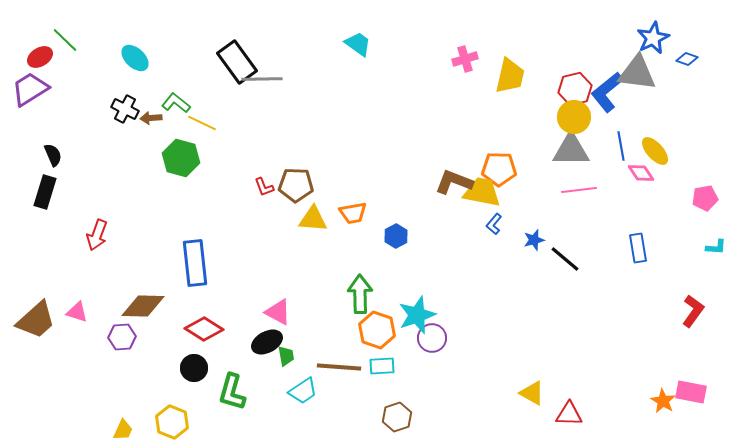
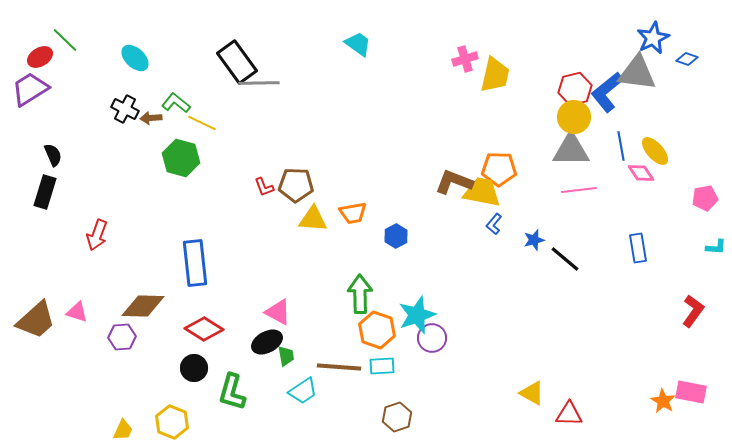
yellow trapezoid at (510, 76): moved 15 px left, 1 px up
gray line at (262, 79): moved 3 px left, 4 px down
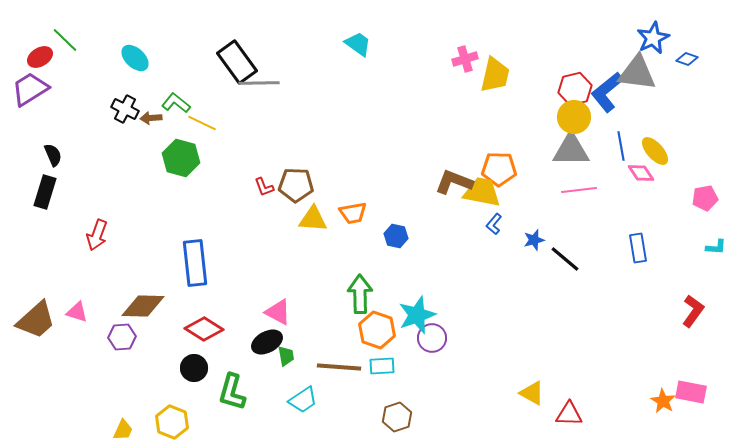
blue hexagon at (396, 236): rotated 20 degrees counterclockwise
cyan trapezoid at (303, 391): moved 9 px down
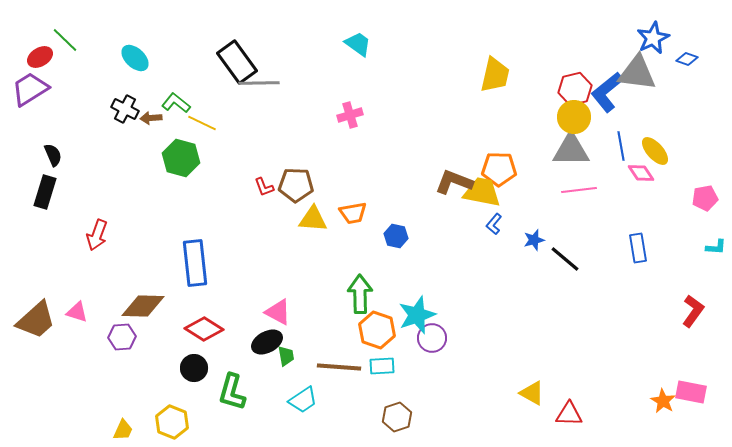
pink cross at (465, 59): moved 115 px left, 56 px down
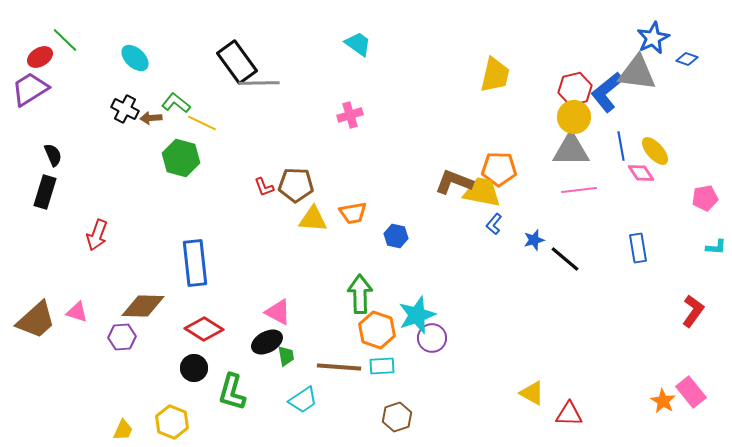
pink rectangle at (691, 392): rotated 40 degrees clockwise
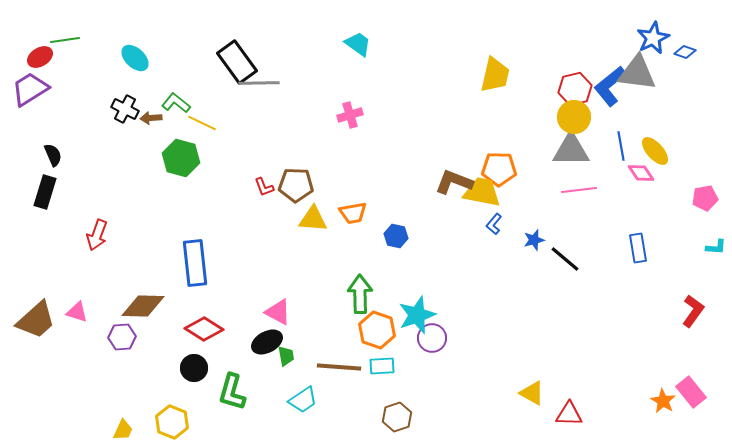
green line at (65, 40): rotated 52 degrees counterclockwise
blue diamond at (687, 59): moved 2 px left, 7 px up
blue L-shape at (607, 92): moved 3 px right, 6 px up
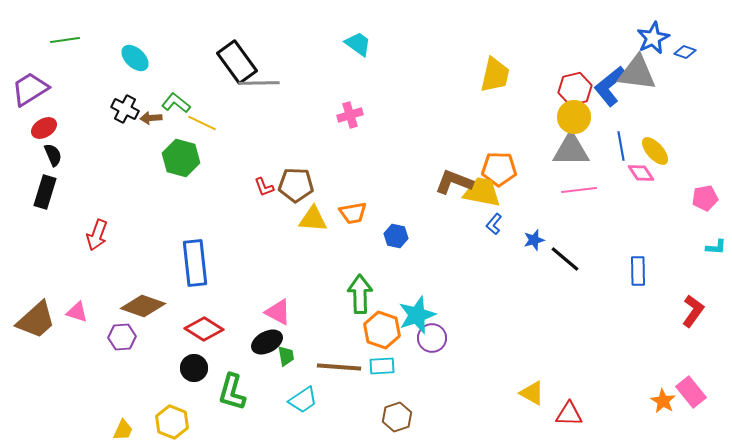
red ellipse at (40, 57): moved 4 px right, 71 px down
blue rectangle at (638, 248): moved 23 px down; rotated 8 degrees clockwise
brown diamond at (143, 306): rotated 18 degrees clockwise
orange hexagon at (377, 330): moved 5 px right
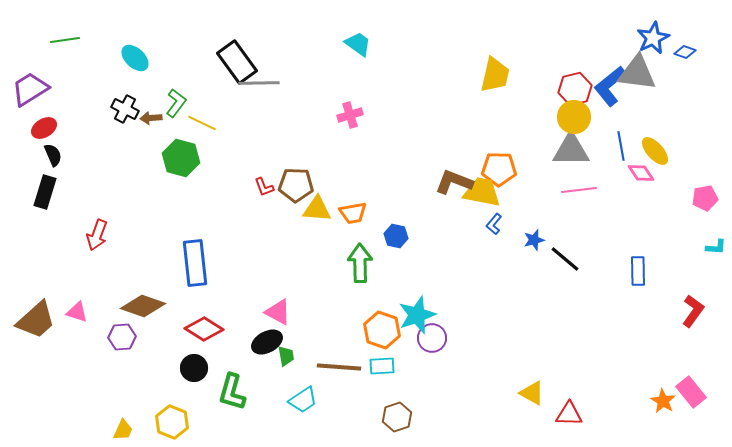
green L-shape at (176, 103): rotated 88 degrees clockwise
yellow triangle at (313, 219): moved 4 px right, 10 px up
green arrow at (360, 294): moved 31 px up
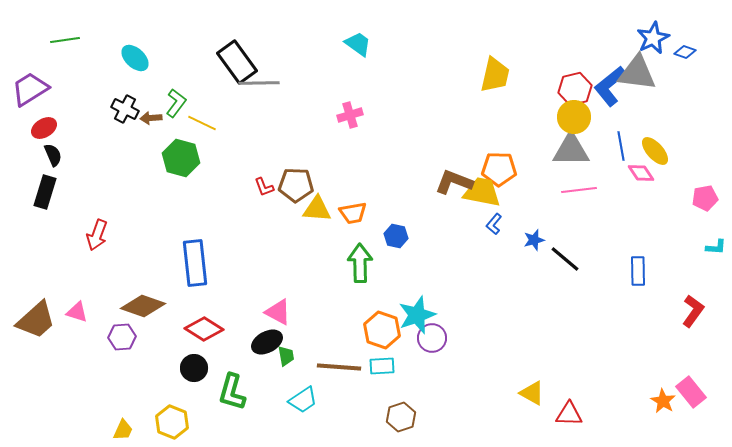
brown hexagon at (397, 417): moved 4 px right
